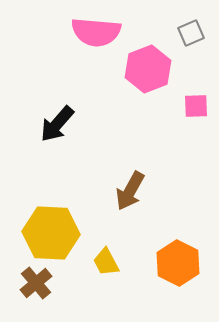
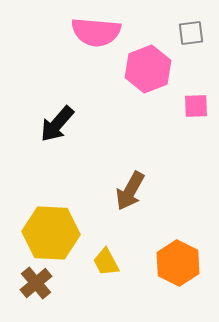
gray square: rotated 16 degrees clockwise
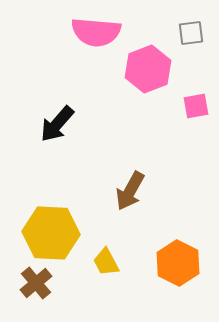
pink square: rotated 8 degrees counterclockwise
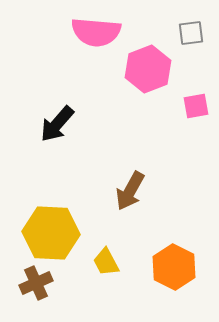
orange hexagon: moved 4 px left, 4 px down
brown cross: rotated 16 degrees clockwise
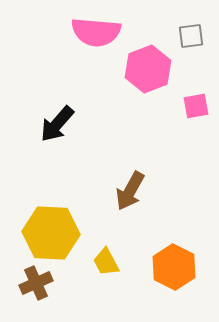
gray square: moved 3 px down
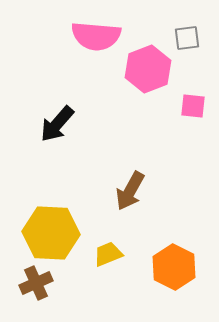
pink semicircle: moved 4 px down
gray square: moved 4 px left, 2 px down
pink square: moved 3 px left; rotated 16 degrees clockwise
yellow trapezoid: moved 2 px right, 8 px up; rotated 96 degrees clockwise
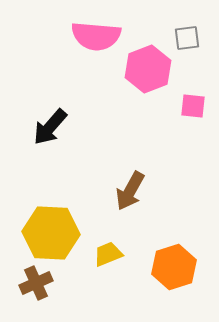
black arrow: moved 7 px left, 3 px down
orange hexagon: rotated 15 degrees clockwise
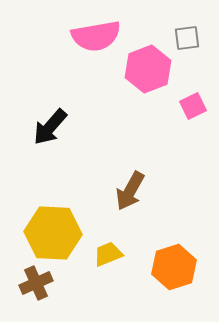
pink semicircle: rotated 15 degrees counterclockwise
pink square: rotated 32 degrees counterclockwise
yellow hexagon: moved 2 px right
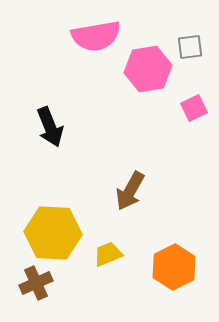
gray square: moved 3 px right, 9 px down
pink hexagon: rotated 12 degrees clockwise
pink square: moved 1 px right, 2 px down
black arrow: rotated 63 degrees counterclockwise
orange hexagon: rotated 9 degrees counterclockwise
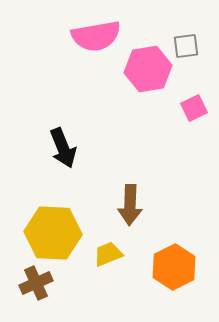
gray square: moved 4 px left, 1 px up
black arrow: moved 13 px right, 21 px down
brown arrow: moved 14 px down; rotated 27 degrees counterclockwise
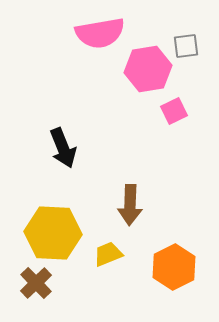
pink semicircle: moved 4 px right, 3 px up
pink square: moved 20 px left, 3 px down
brown cross: rotated 20 degrees counterclockwise
